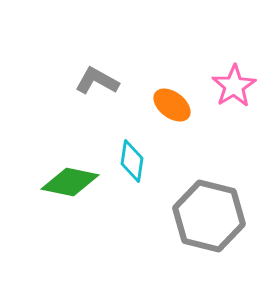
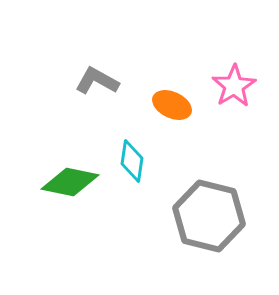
orange ellipse: rotated 12 degrees counterclockwise
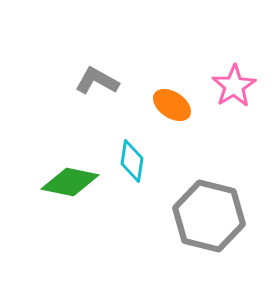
orange ellipse: rotated 9 degrees clockwise
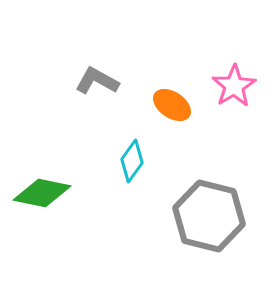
cyan diamond: rotated 27 degrees clockwise
green diamond: moved 28 px left, 11 px down
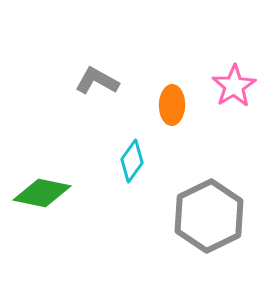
orange ellipse: rotated 57 degrees clockwise
gray hexagon: rotated 20 degrees clockwise
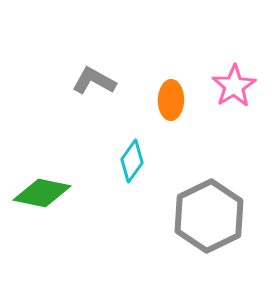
gray L-shape: moved 3 px left
orange ellipse: moved 1 px left, 5 px up
